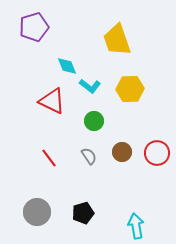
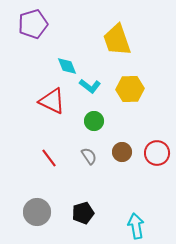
purple pentagon: moved 1 px left, 3 px up
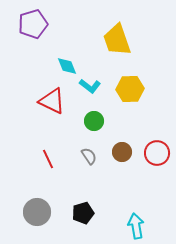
red line: moved 1 px left, 1 px down; rotated 12 degrees clockwise
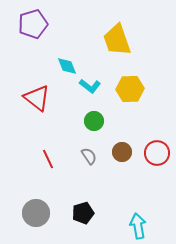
red triangle: moved 15 px left, 3 px up; rotated 12 degrees clockwise
gray circle: moved 1 px left, 1 px down
cyan arrow: moved 2 px right
